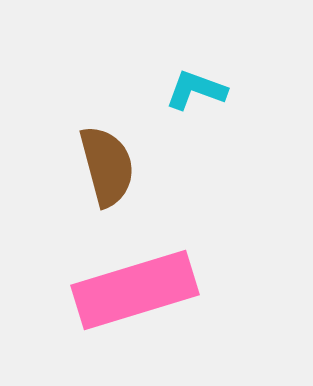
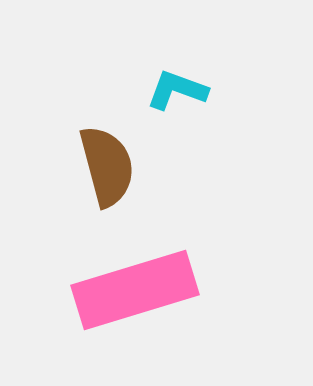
cyan L-shape: moved 19 px left
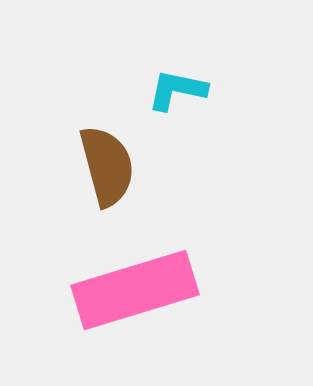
cyan L-shape: rotated 8 degrees counterclockwise
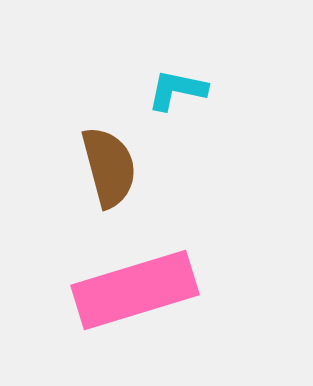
brown semicircle: moved 2 px right, 1 px down
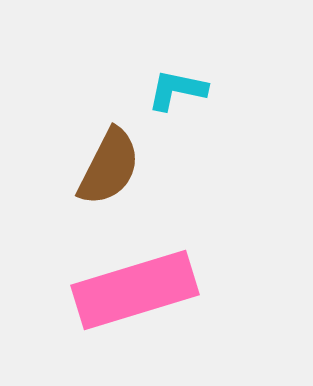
brown semicircle: rotated 42 degrees clockwise
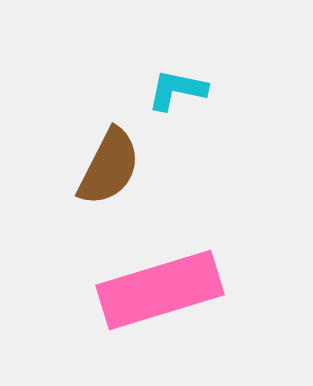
pink rectangle: moved 25 px right
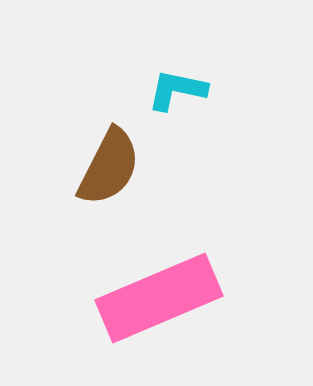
pink rectangle: moved 1 px left, 8 px down; rotated 6 degrees counterclockwise
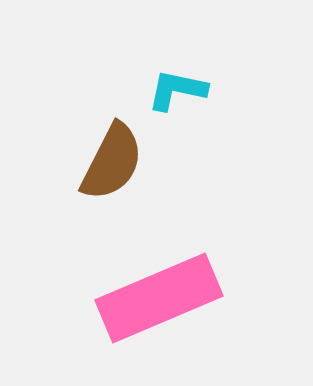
brown semicircle: moved 3 px right, 5 px up
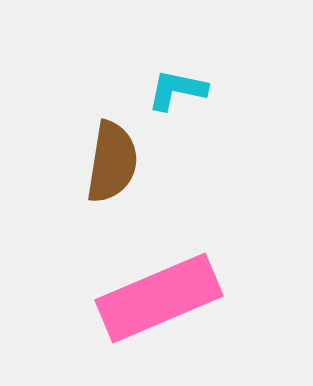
brown semicircle: rotated 18 degrees counterclockwise
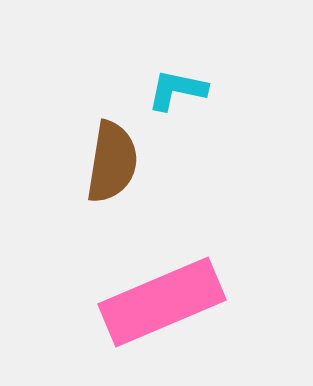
pink rectangle: moved 3 px right, 4 px down
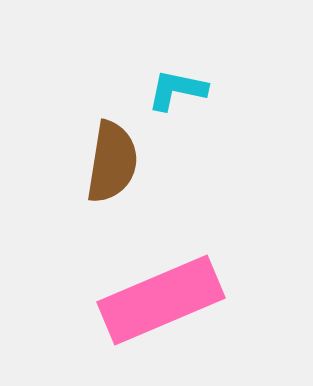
pink rectangle: moved 1 px left, 2 px up
